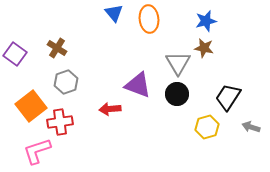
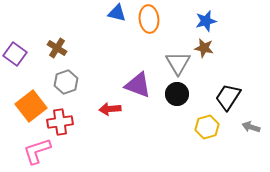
blue triangle: moved 3 px right; rotated 36 degrees counterclockwise
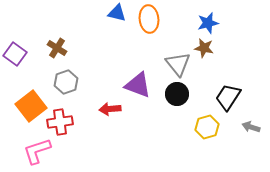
blue star: moved 2 px right, 2 px down
gray triangle: moved 1 px down; rotated 8 degrees counterclockwise
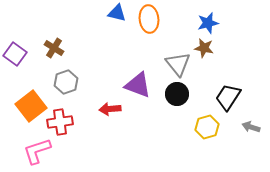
brown cross: moved 3 px left
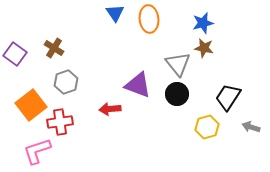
blue triangle: moved 2 px left; rotated 42 degrees clockwise
blue star: moved 5 px left
orange square: moved 1 px up
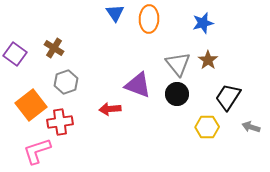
orange ellipse: rotated 8 degrees clockwise
brown star: moved 4 px right, 12 px down; rotated 24 degrees clockwise
yellow hexagon: rotated 15 degrees clockwise
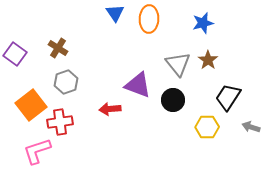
brown cross: moved 4 px right
black circle: moved 4 px left, 6 px down
